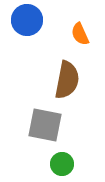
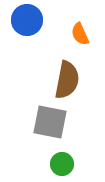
gray square: moved 5 px right, 3 px up
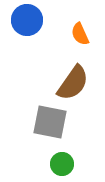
brown semicircle: moved 6 px right, 3 px down; rotated 24 degrees clockwise
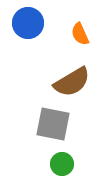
blue circle: moved 1 px right, 3 px down
brown semicircle: moved 1 px left, 1 px up; rotated 24 degrees clockwise
gray square: moved 3 px right, 2 px down
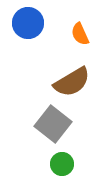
gray square: rotated 27 degrees clockwise
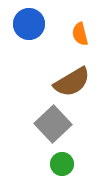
blue circle: moved 1 px right, 1 px down
orange semicircle: rotated 10 degrees clockwise
gray square: rotated 9 degrees clockwise
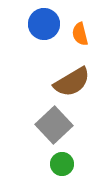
blue circle: moved 15 px right
gray square: moved 1 px right, 1 px down
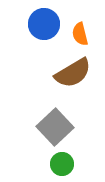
brown semicircle: moved 1 px right, 9 px up
gray square: moved 1 px right, 2 px down
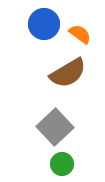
orange semicircle: rotated 140 degrees clockwise
brown semicircle: moved 5 px left
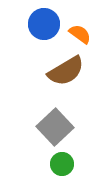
brown semicircle: moved 2 px left, 2 px up
